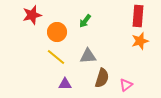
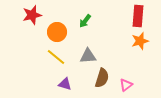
purple triangle: rotated 16 degrees clockwise
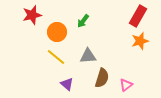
red rectangle: rotated 25 degrees clockwise
green arrow: moved 2 px left
purple triangle: moved 2 px right; rotated 24 degrees clockwise
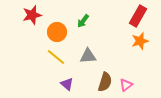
brown semicircle: moved 3 px right, 4 px down
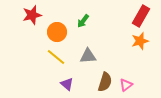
red rectangle: moved 3 px right
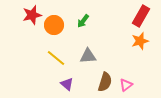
orange circle: moved 3 px left, 7 px up
yellow line: moved 1 px down
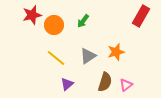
orange star: moved 24 px left, 11 px down
gray triangle: rotated 30 degrees counterclockwise
purple triangle: rotated 40 degrees clockwise
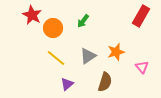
red star: rotated 30 degrees counterclockwise
orange circle: moved 1 px left, 3 px down
pink triangle: moved 16 px right, 18 px up; rotated 32 degrees counterclockwise
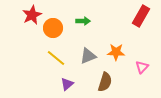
red star: rotated 18 degrees clockwise
green arrow: rotated 128 degrees counterclockwise
orange star: rotated 18 degrees clockwise
gray triangle: rotated 12 degrees clockwise
pink triangle: rotated 24 degrees clockwise
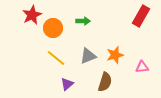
orange star: moved 1 px left, 3 px down; rotated 18 degrees counterclockwise
pink triangle: rotated 40 degrees clockwise
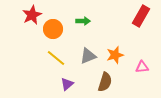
orange circle: moved 1 px down
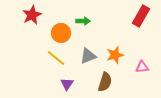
orange circle: moved 8 px right, 4 px down
purple triangle: rotated 16 degrees counterclockwise
